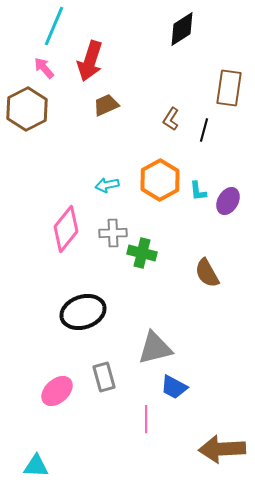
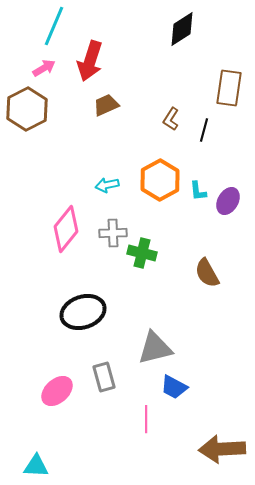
pink arrow: rotated 100 degrees clockwise
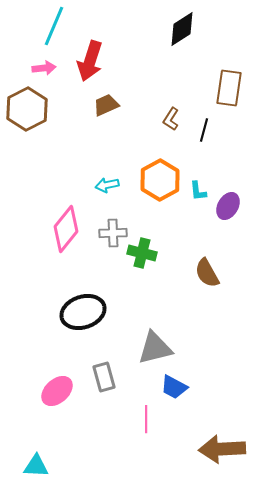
pink arrow: rotated 25 degrees clockwise
purple ellipse: moved 5 px down
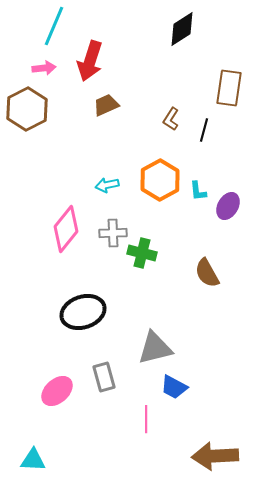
brown arrow: moved 7 px left, 7 px down
cyan triangle: moved 3 px left, 6 px up
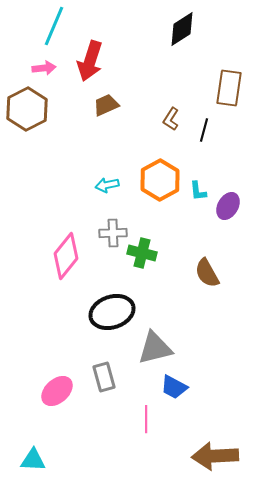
pink diamond: moved 27 px down
black ellipse: moved 29 px right
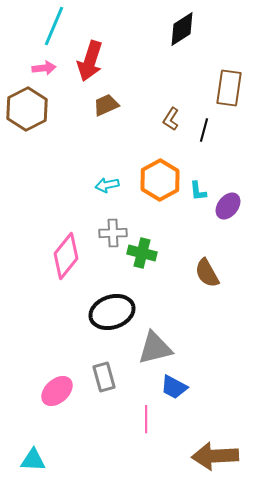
purple ellipse: rotated 8 degrees clockwise
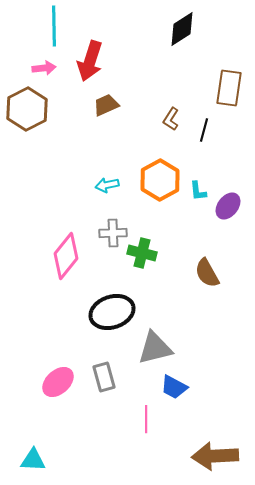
cyan line: rotated 24 degrees counterclockwise
pink ellipse: moved 1 px right, 9 px up
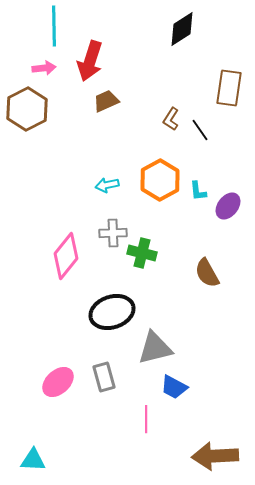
brown trapezoid: moved 4 px up
black line: moved 4 px left; rotated 50 degrees counterclockwise
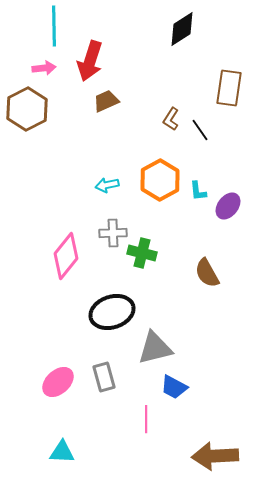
cyan triangle: moved 29 px right, 8 px up
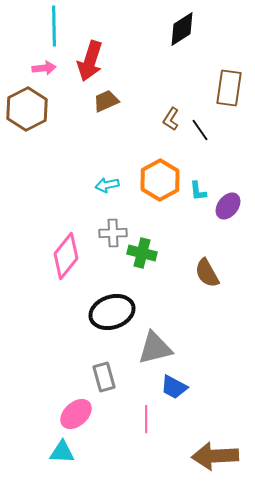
pink ellipse: moved 18 px right, 32 px down
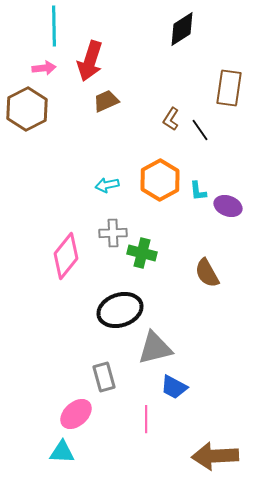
purple ellipse: rotated 72 degrees clockwise
black ellipse: moved 8 px right, 2 px up
